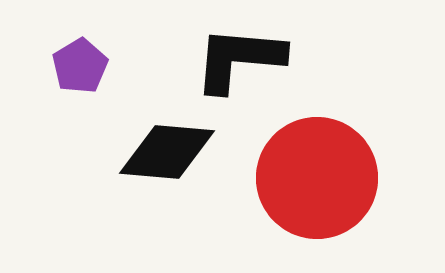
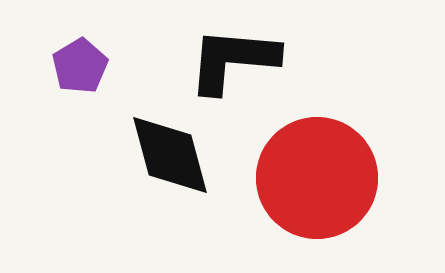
black L-shape: moved 6 px left, 1 px down
black diamond: moved 3 px right, 3 px down; rotated 70 degrees clockwise
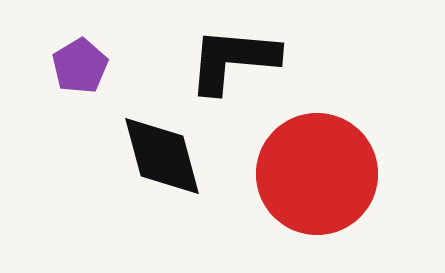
black diamond: moved 8 px left, 1 px down
red circle: moved 4 px up
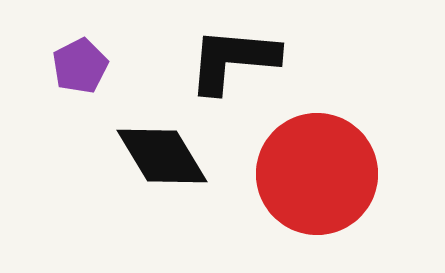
purple pentagon: rotated 4 degrees clockwise
black diamond: rotated 16 degrees counterclockwise
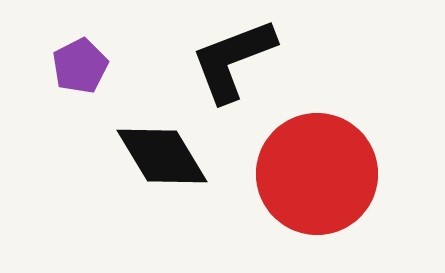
black L-shape: rotated 26 degrees counterclockwise
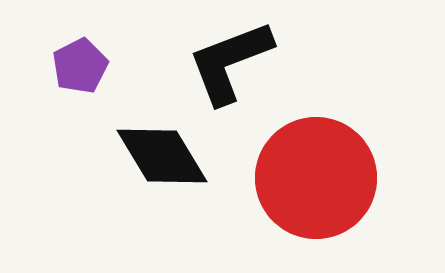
black L-shape: moved 3 px left, 2 px down
red circle: moved 1 px left, 4 px down
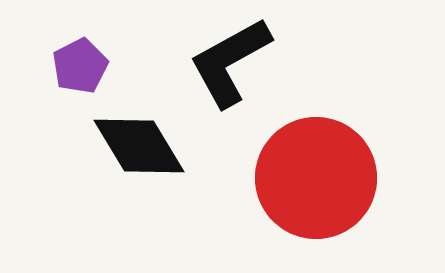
black L-shape: rotated 8 degrees counterclockwise
black diamond: moved 23 px left, 10 px up
